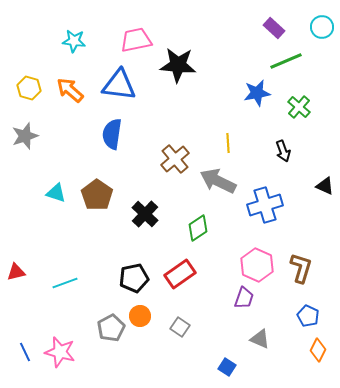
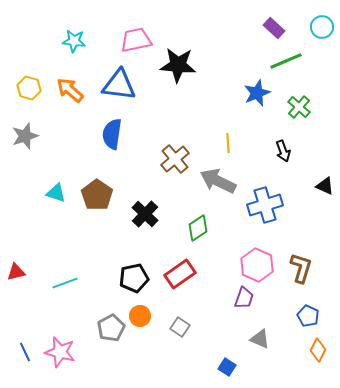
blue star: rotated 12 degrees counterclockwise
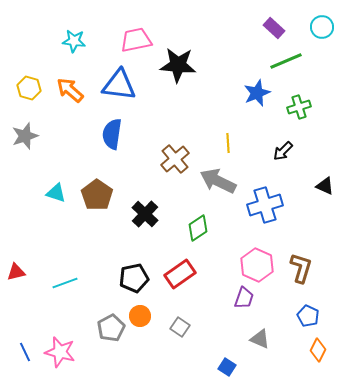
green cross: rotated 30 degrees clockwise
black arrow: rotated 65 degrees clockwise
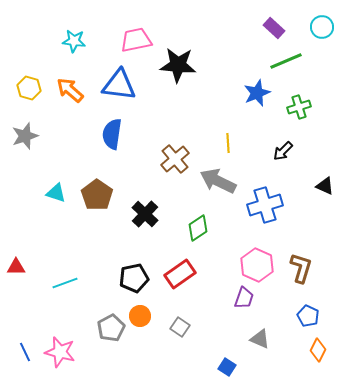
red triangle: moved 5 px up; rotated 12 degrees clockwise
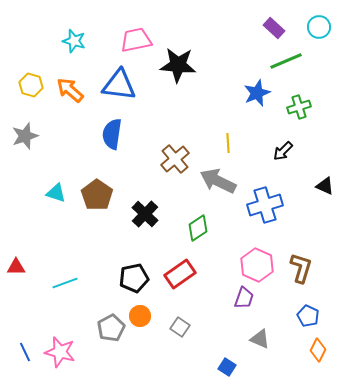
cyan circle: moved 3 px left
cyan star: rotated 10 degrees clockwise
yellow hexagon: moved 2 px right, 3 px up
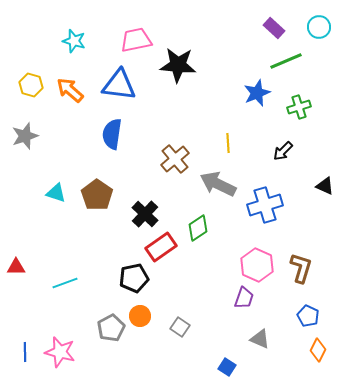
gray arrow: moved 3 px down
red rectangle: moved 19 px left, 27 px up
blue line: rotated 24 degrees clockwise
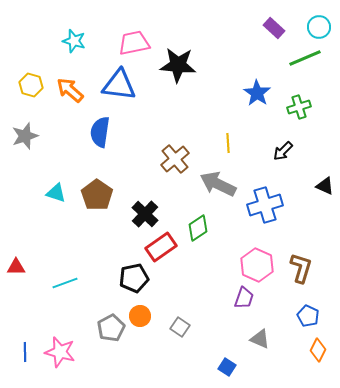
pink trapezoid: moved 2 px left, 3 px down
green line: moved 19 px right, 3 px up
blue star: rotated 16 degrees counterclockwise
blue semicircle: moved 12 px left, 2 px up
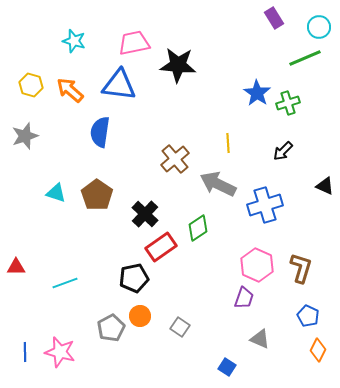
purple rectangle: moved 10 px up; rotated 15 degrees clockwise
green cross: moved 11 px left, 4 px up
